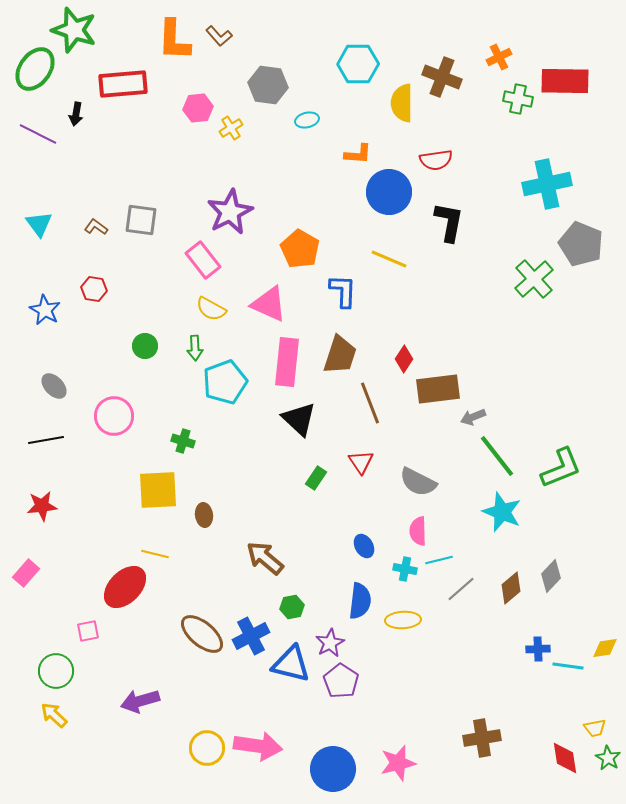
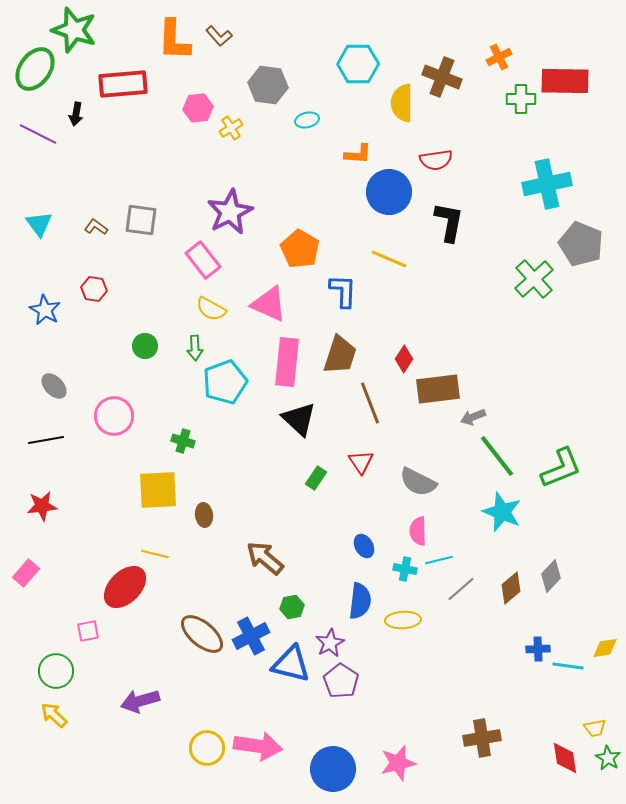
green cross at (518, 99): moved 3 px right; rotated 12 degrees counterclockwise
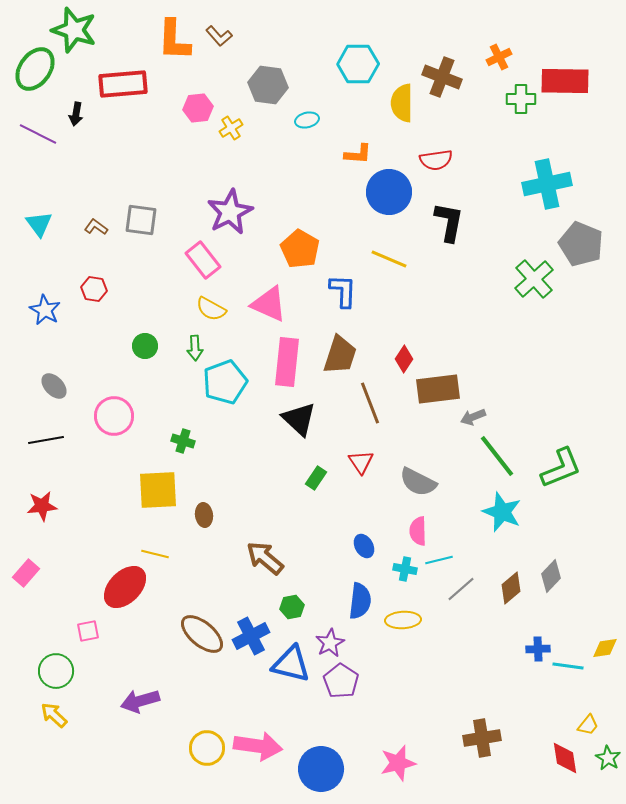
yellow trapezoid at (595, 728): moved 7 px left, 3 px up; rotated 40 degrees counterclockwise
blue circle at (333, 769): moved 12 px left
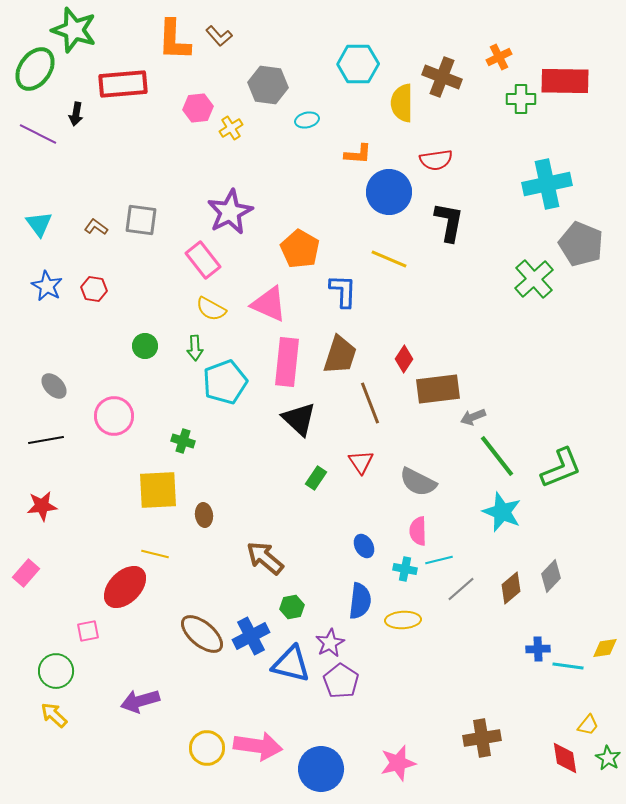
blue star at (45, 310): moved 2 px right, 24 px up
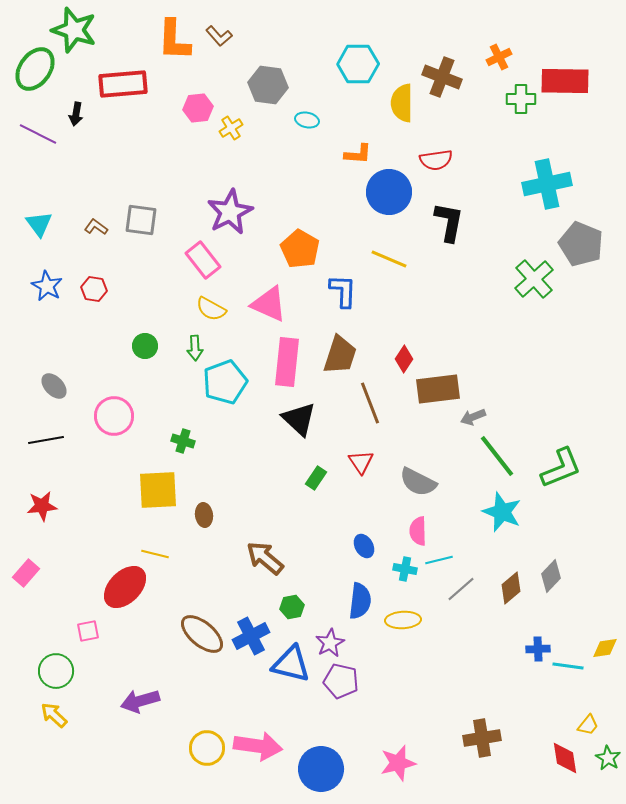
cyan ellipse at (307, 120): rotated 25 degrees clockwise
purple pentagon at (341, 681): rotated 20 degrees counterclockwise
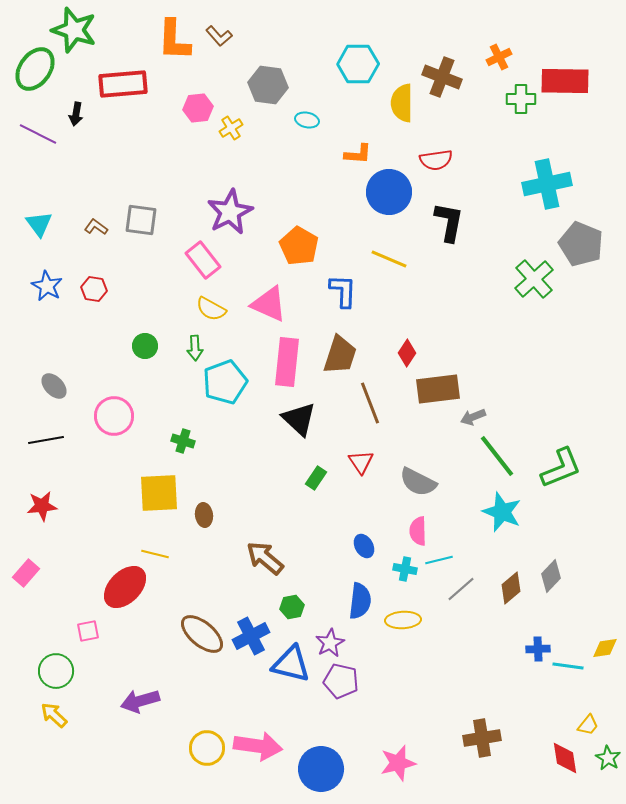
orange pentagon at (300, 249): moved 1 px left, 3 px up
red diamond at (404, 359): moved 3 px right, 6 px up
yellow square at (158, 490): moved 1 px right, 3 px down
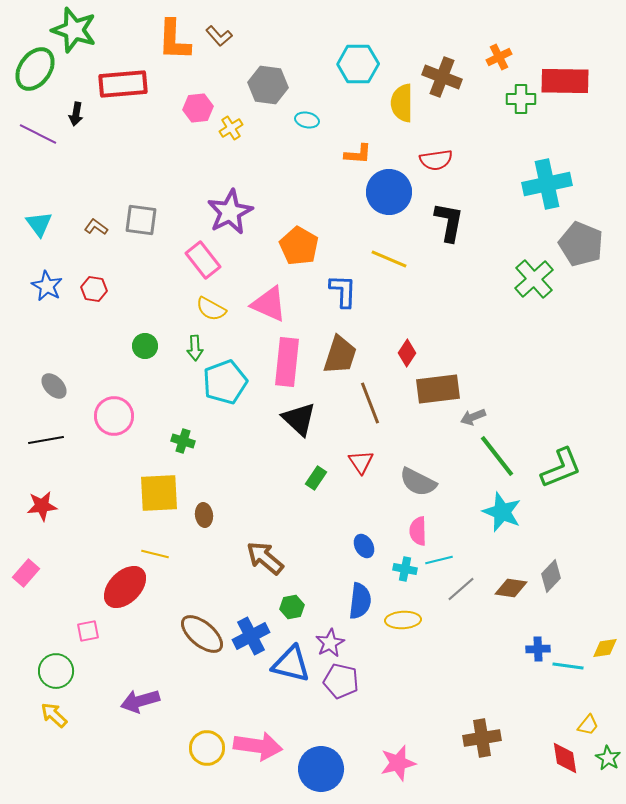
brown diamond at (511, 588): rotated 48 degrees clockwise
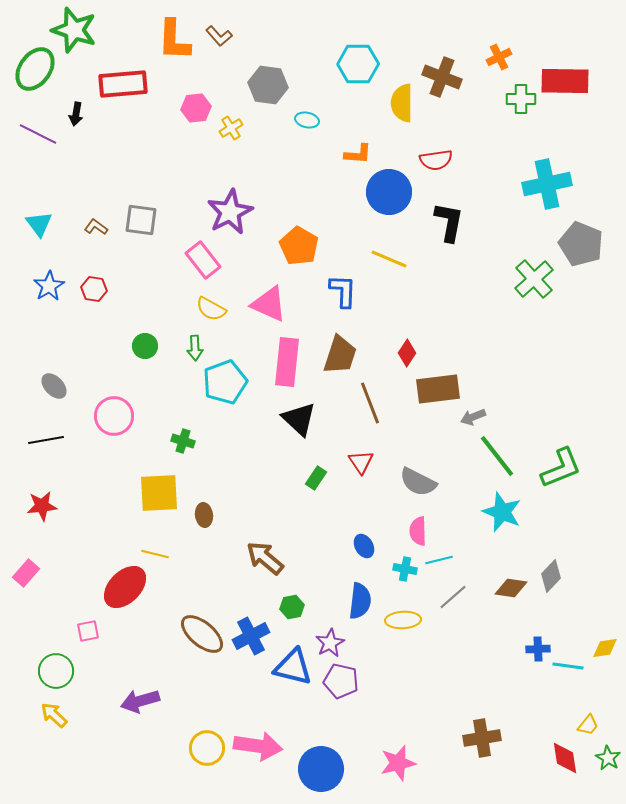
pink hexagon at (198, 108): moved 2 px left
blue star at (47, 286): moved 2 px right; rotated 12 degrees clockwise
gray line at (461, 589): moved 8 px left, 8 px down
blue triangle at (291, 664): moved 2 px right, 3 px down
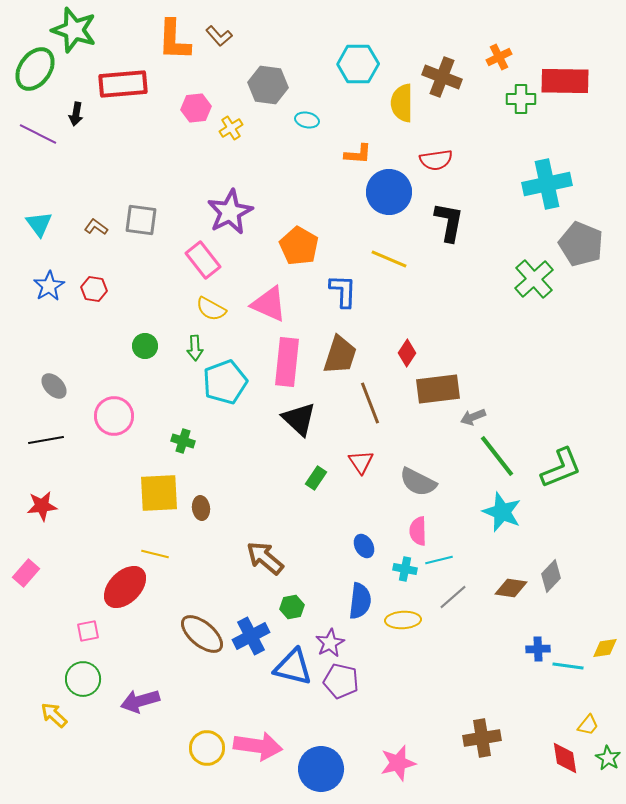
brown ellipse at (204, 515): moved 3 px left, 7 px up
green circle at (56, 671): moved 27 px right, 8 px down
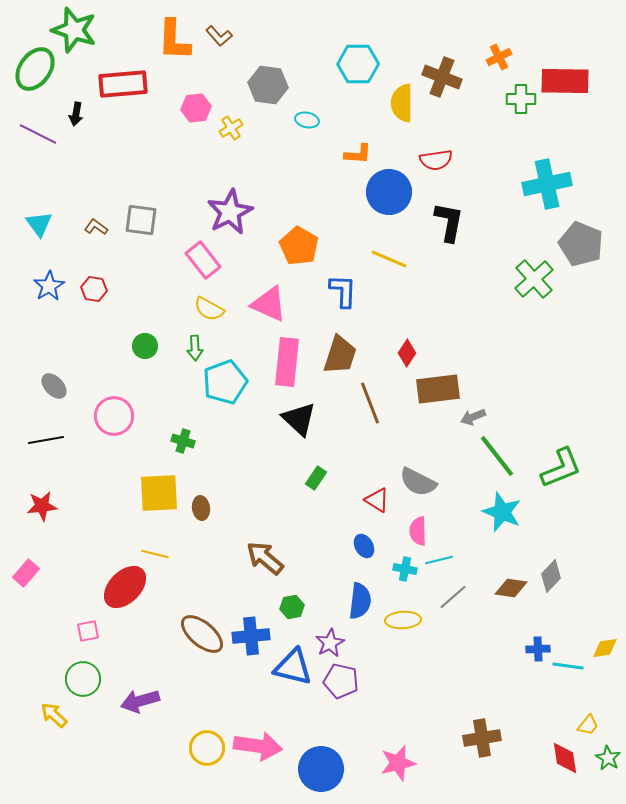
yellow semicircle at (211, 309): moved 2 px left
red triangle at (361, 462): moved 16 px right, 38 px down; rotated 24 degrees counterclockwise
blue cross at (251, 636): rotated 21 degrees clockwise
